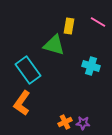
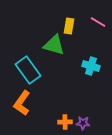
orange cross: rotated 24 degrees clockwise
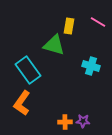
purple star: moved 2 px up
